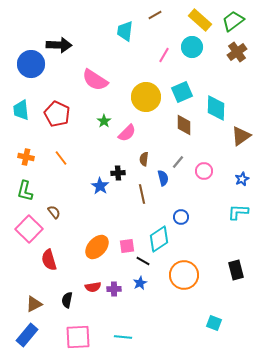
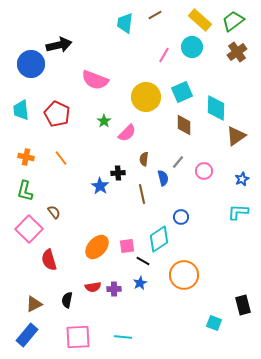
cyan trapezoid at (125, 31): moved 8 px up
black arrow at (59, 45): rotated 15 degrees counterclockwise
pink semicircle at (95, 80): rotated 12 degrees counterclockwise
brown triangle at (241, 136): moved 5 px left
black rectangle at (236, 270): moved 7 px right, 35 px down
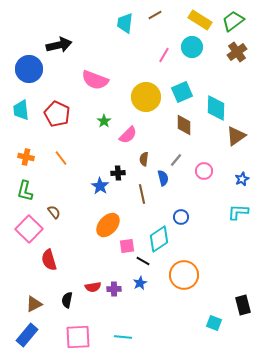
yellow rectangle at (200, 20): rotated 10 degrees counterclockwise
blue circle at (31, 64): moved 2 px left, 5 px down
pink semicircle at (127, 133): moved 1 px right, 2 px down
gray line at (178, 162): moved 2 px left, 2 px up
orange ellipse at (97, 247): moved 11 px right, 22 px up
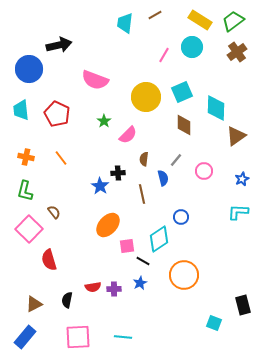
blue rectangle at (27, 335): moved 2 px left, 2 px down
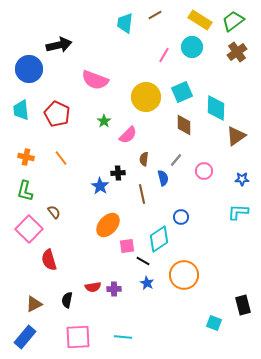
blue star at (242, 179): rotated 24 degrees clockwise
blue star at (140, 283): moved 7 px right; rotated 16 degrees counterclockwise
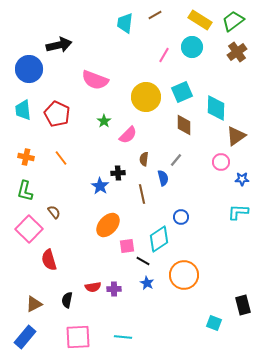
cyan trapezoid at (21, 110): moved 2 px right
pink circle at (204, 171): moved 17 px right, 9 px up
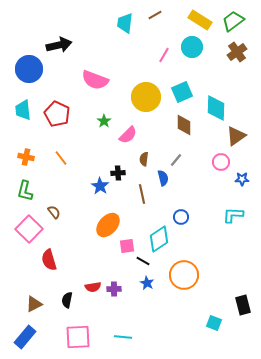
cyan L-shape at (238, 212): moved 5 px left, 3 px down
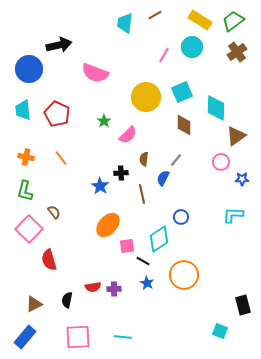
pink semicircle at (95, 80): moved 7 px up
black cross at (118, 173): moved 3 px right
blue semicircle at (163, 178): rotated 140 degrees counterclockwise
cyan square at (214, 323): moved 6 px right, 8 px down
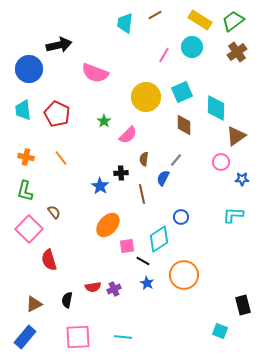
purple cross at (114, 289): rotated 24 degrees counterclockwise
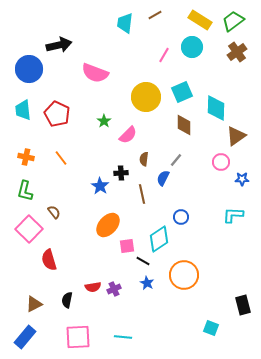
cyan square at (220, 331): moved 9 px left, 3 px up
